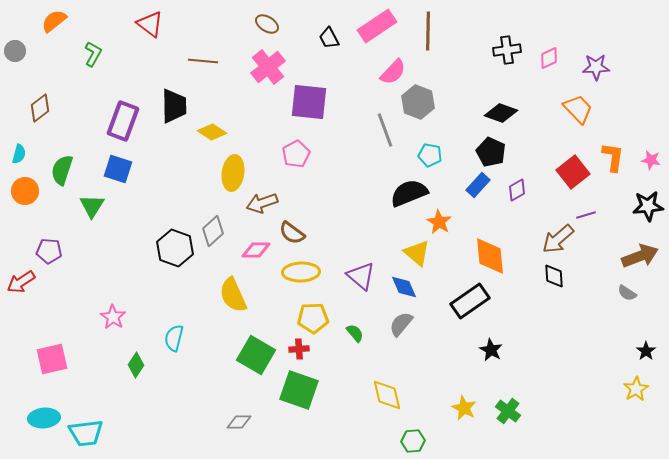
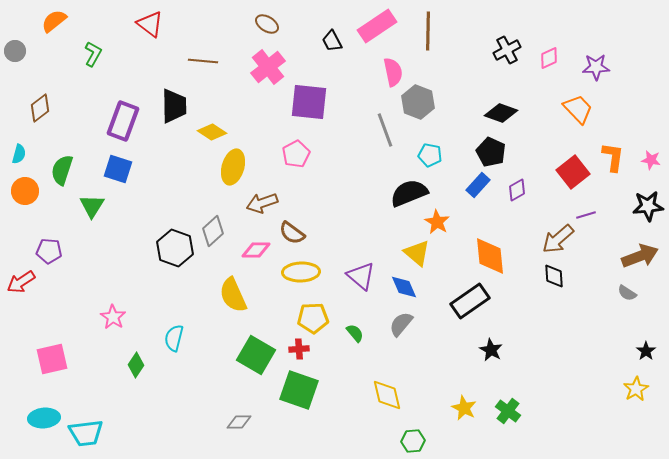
black trapezoid at (329, 38): moved 3 px right, 3 px down
black cross at (507, 50): rotated 20 degrees counterclockwise
pink semicircle at (393, 72): rotated 56 degrees counterclockwise
yellow ellipse at (233, 173): moved 6 px up; rotated 8 degrees clockwise
orange star at (439, 222): moved 2 px left
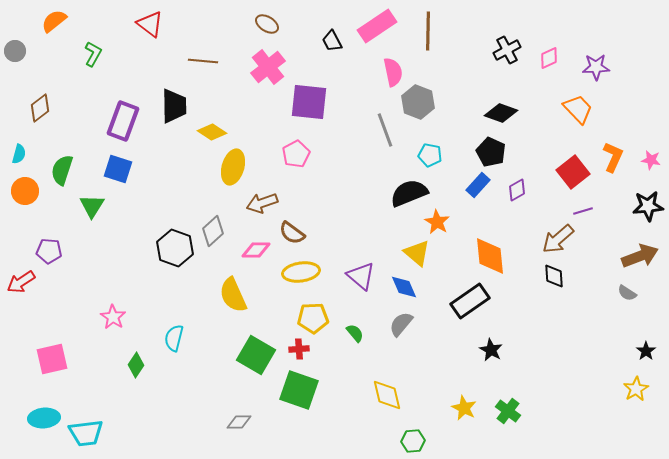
orange L-shape at (613, 157): rotated 16 degrees clockwise
purple line at (586, 215): moved 3 px left, 4 px up
yellow ellipse at (301, 272): rotated 6 degrees counterclockwise
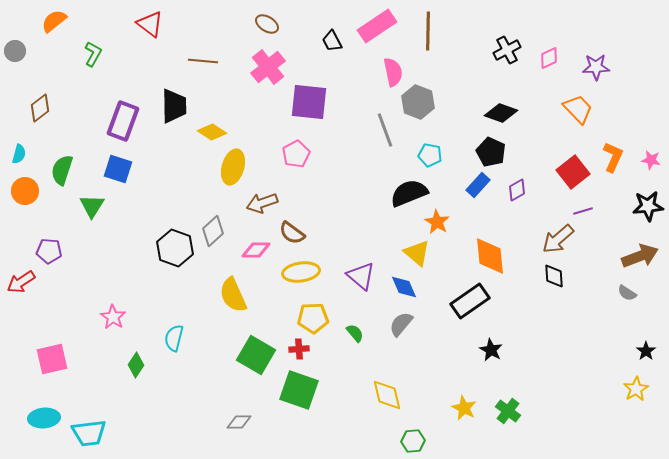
cyan trapezoid at (86, 433): moved 3 px right
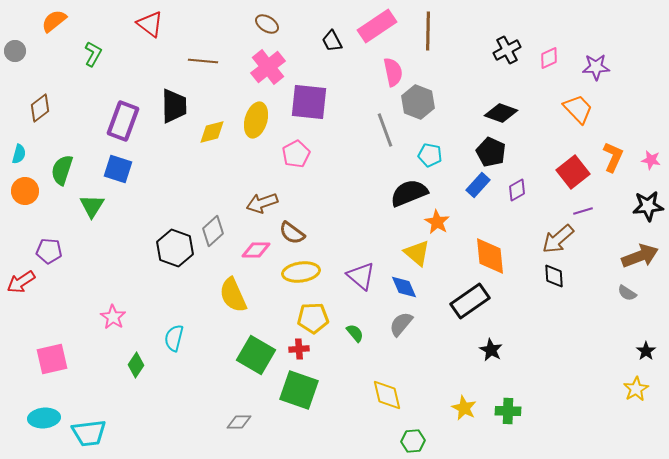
yellow diamond at (212, 132): rotated 48 degrees counterclockwise
yellow ellipse at (233, 167): moved 23 px right, 47 px up
green cross at (508, 411): rotated 35 degrees counterclockwise
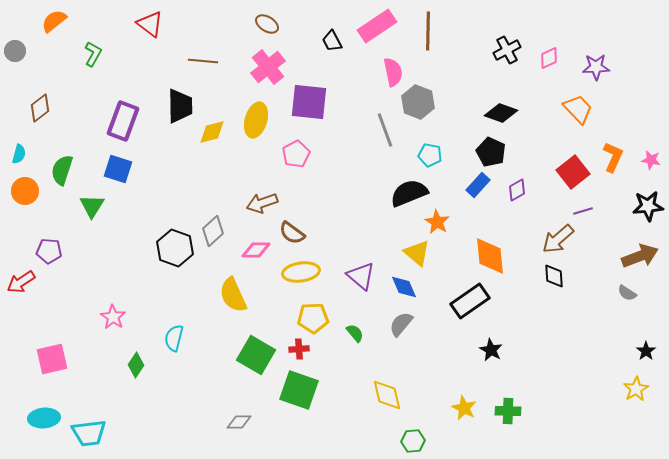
black trapezoid at (174, 106): moved 6 px right
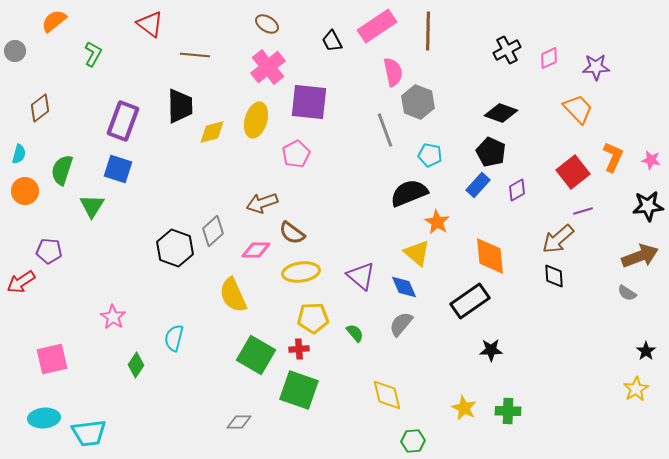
brown line at (203, 61): moved 8 px left, 6 px up
black star at (491, 350): rotated 30 degrees counterclockwise
